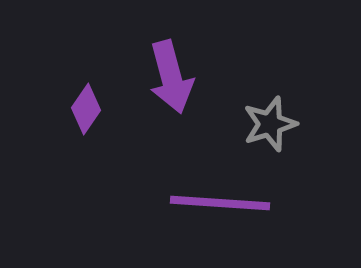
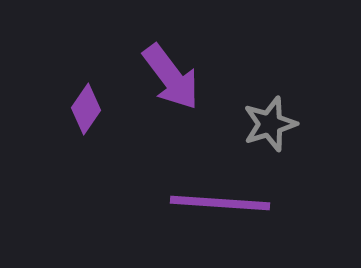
purple arrow: rotated 22 degrees counterclockwise
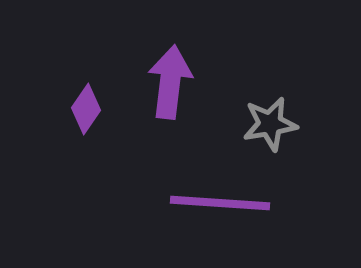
purple arrow: moved 1 px left, 5 px down; rotated 136 degrees counterclockwise
gray star: rotated 8 degrees clockwise
